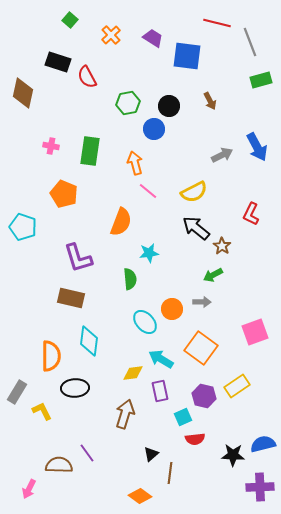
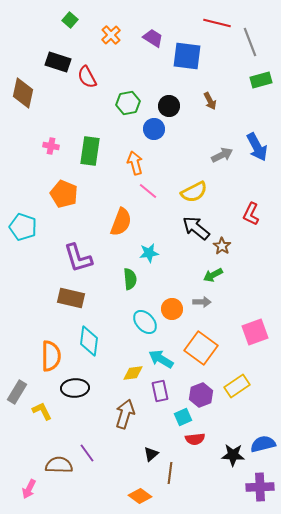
purple hexagon at (204, 396): moved 3 px left, 1 px up; rotated 25 degrees clockwise
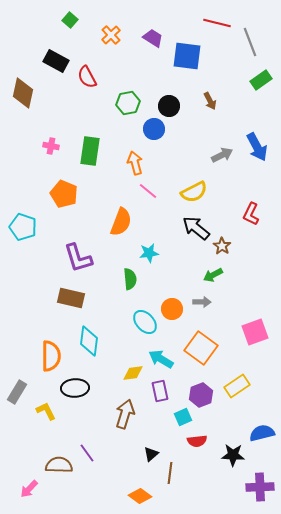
black rectangle at (58, 62): moved 2 px left, 1 px up; rotated 10 degrees clockwise
green rectangle at (261, 80): rotated 20 degrees counterclockwise
yellow L-shape at (42, 411): moved 4 px right
red semicircle at (195, 439): moved 2 px right, 2 px down
blue semicircle at (263, 444): moved 1 px left, 11 px up
pink arrow at (29, 489): rotated 18 degrees clockwise
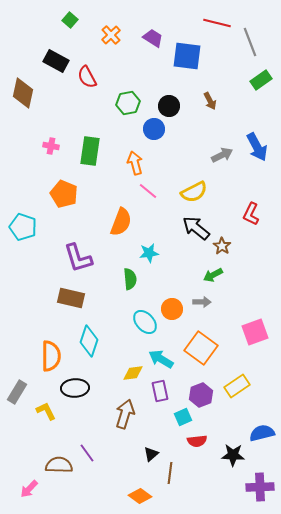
cyan diamond at (89, 341): rotated 12 degrees clockwise
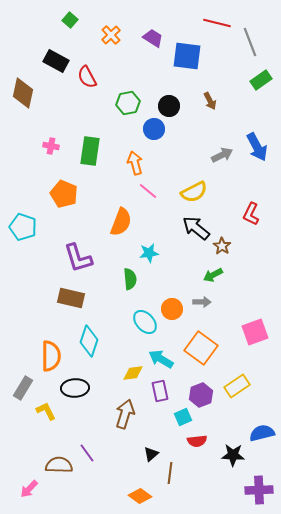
gray rectangle at (17, 392): moved 6 px right, 4 px up
purple cross at (260, 487): moved 1 px left, 3 px down
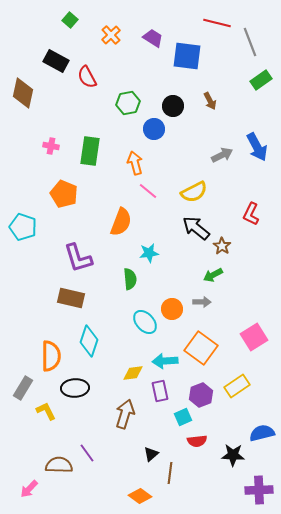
black circle at (169, 106): moved 4 px right
pink square at (255, 332): moved 1 px left, 5 px down; rotated 12 degrees counterclockwise
cyan arrow at (161, 359): moved 4 px right, 2 px down; rotated 35 degrees counterclockwise
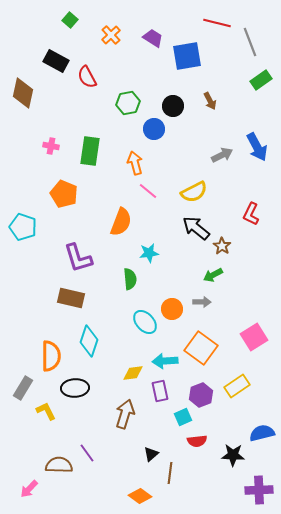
blue square at (187, 56): rotated 16 degrees counterclockwise
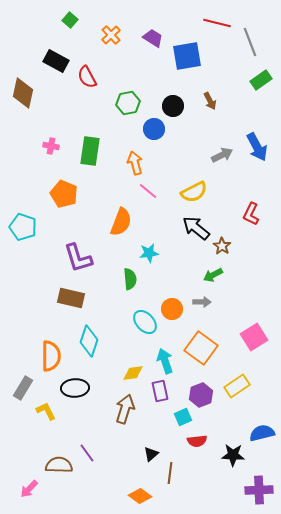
cyan arrow at (165, 361): rotated 75 degrees clockwise
brown arrow at (125, 414): moved 5 px up
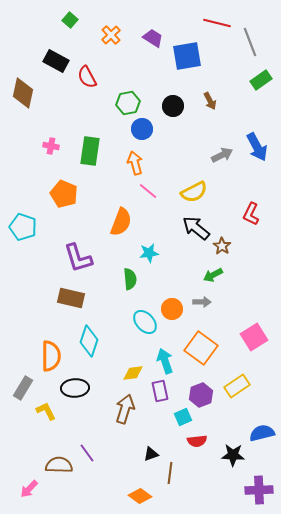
blue circle at (154, 129): moved 12 px left
black triangle at (151, 454): rotated 21 degrees clockwise
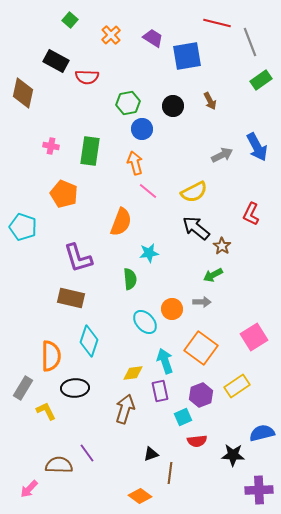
red semicircle at (87, 77): rotated 60 degrees counterclockwise
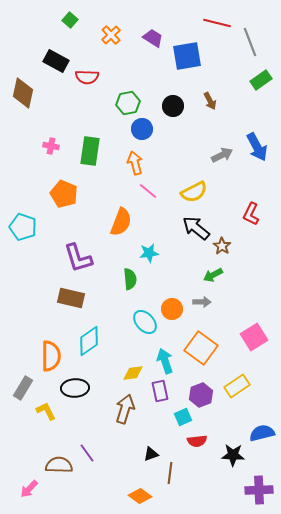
cyan diamond at (89, 341): rotated 36 degrees clockwise
